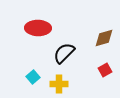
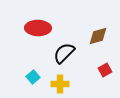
brown diamond: moved 6 px left, 2 px up
yellow cross: moved 1 px right
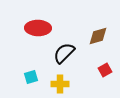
cyan square: moved 2 px left; rotated 24 degrees clockwise
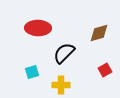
brown diamond: moved 1 px right, 3 px up
cyan square: moved 1 px right, 5 px up
yellow cross: moved 1 px right, 1 px down
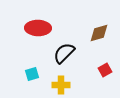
cyan square: moved 2 px down
